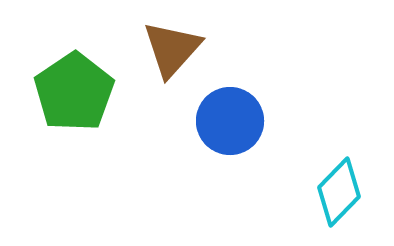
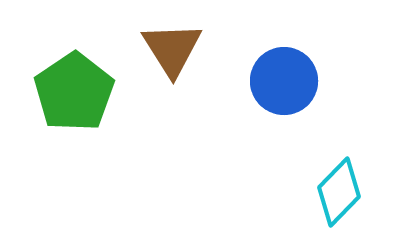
brown triangle: rotated 14 degrees counterclockwise
blue circle: moved 54 px right, 40 px up
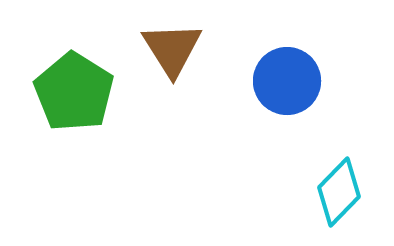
blue circle: moved 3 px right
green pentagon: rotated 6 degrees counterclockwise
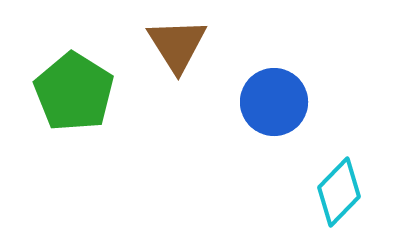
brown triangle: moved 5 px right, 4 px up
blue circle: moved 13 px left, 21 px down
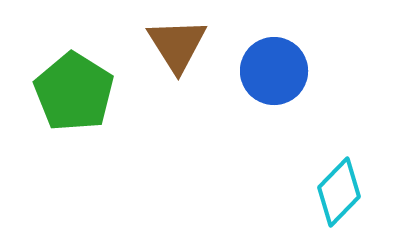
blue circle: moved 31 px up
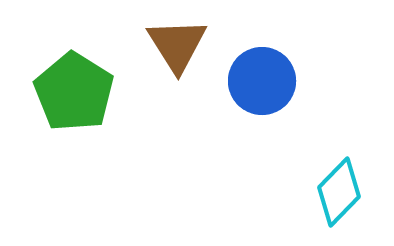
blue circle: moved 12 px left, 10 px down
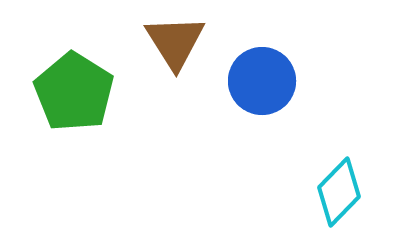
brown triangle: moved 2 px left, 3 px up
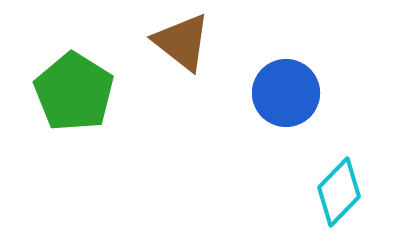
brown triangle: moved 7 px right; rotated 20 degrees counterclockwise
blue circle: moved 24 px right, 12 px down
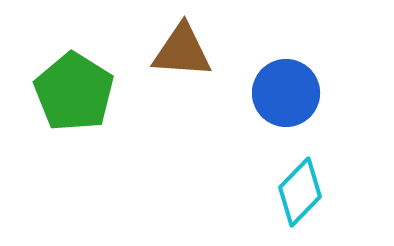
brown triangle: moved 9 px down; rotated 34 degrees counterclockwise
cyan diamond: moved 39 px left
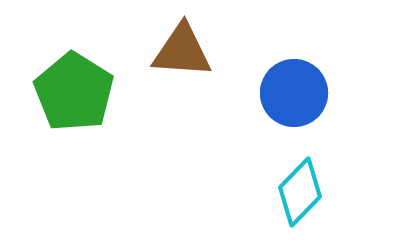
blue circle: moved 8 px right
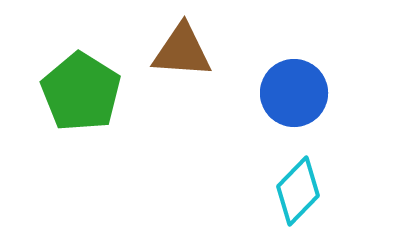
green pentagon: moved 7 px right
cyan diamond: moved 2 px left, 1 px up
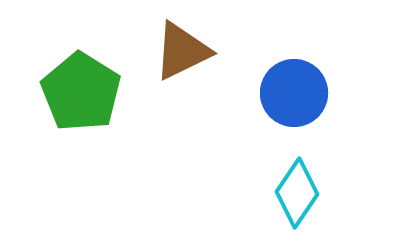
brown triangle: rotated 30 degrees counterclockwise
cyan diamond: moved 1 px left, 2 px down; rotated 10 degrees counterclockwise
